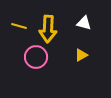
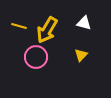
yellow arrow: moved 1 px left, 1 px down; rotated 28 degrees clockwise
yellow triangle: rotated 16 degrees counterclockwise
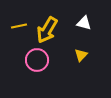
yellow line: rotated 28 degrees counterclockwise
pink circle: moved 1 px right, 3 px down
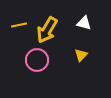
yellow line: moved 1 px up
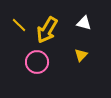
yellow line: rotated 56 degrees clockwise
pink circle: moved 2 px down
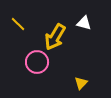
yellow line: moved 1 px left, 1 px up
yellow arrow: moved 8 px right, 7 px down
yellow triangle: moved 28 px down
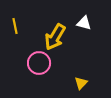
yellow line: moved 3 px left, 2 px down; rotated 35 degrees clockwise
pink circle: moved 2 px right, 1 px down
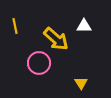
white triangle: moved 3 px down; rotated 14 degrees counterclockwise
yellow arrow: moved 1 px right, 2 px down; rotated 80 degrees counterclockwise
yellow triangle: rotated 16 degrees counterclockwise
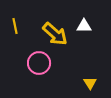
yellow arrow: moved 1 px left, 5 px up
yellow triangle: moved 9 px right
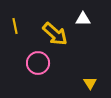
white triangle: moved 1 px left, 7 px up
pink circle: moved 1 px left
